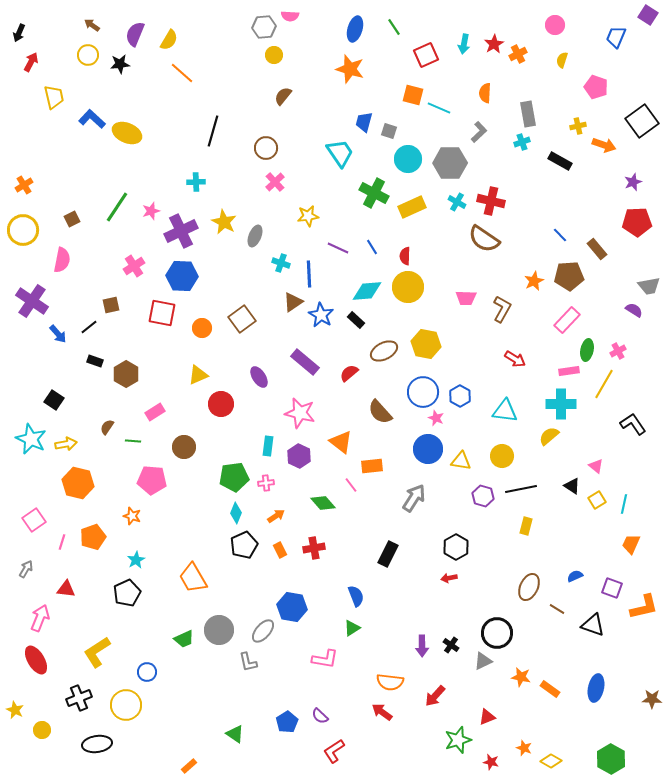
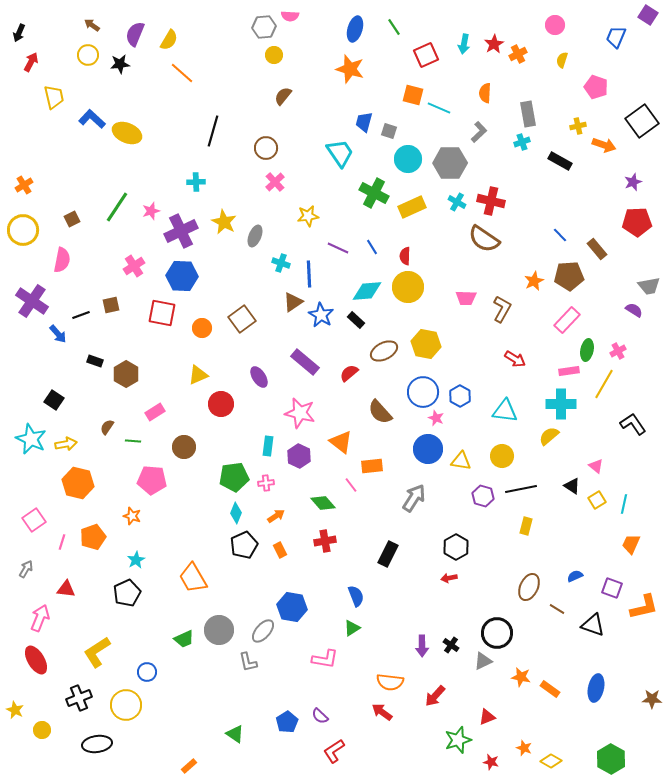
black line at (89, 327): moved 8 px left, 12 px up; rotated 18 degrees clockwise
red cross at (314, 548): moved 11 px right, 7 px up
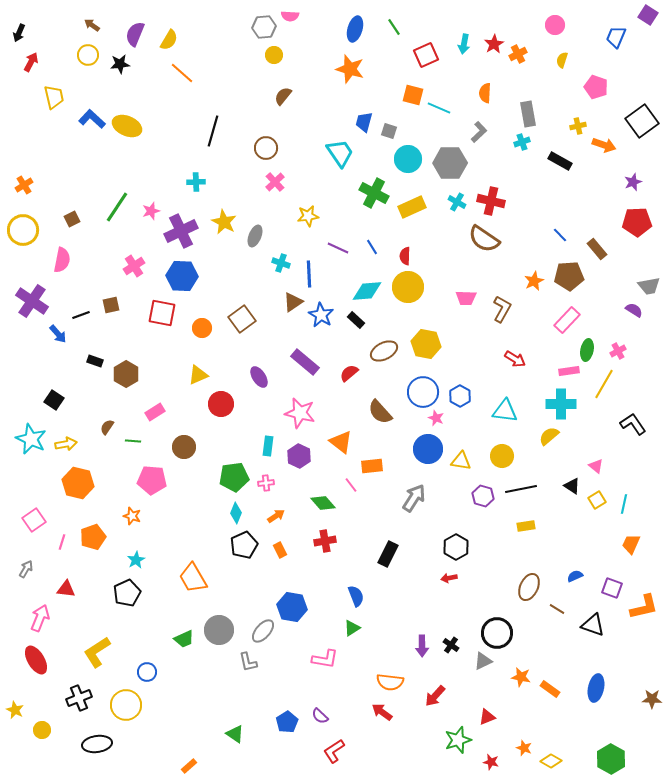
yellow ellipse at (127, 133): moved 7 px up
yellow rectangle at (526, 526): rotated 66 degrees clockwise
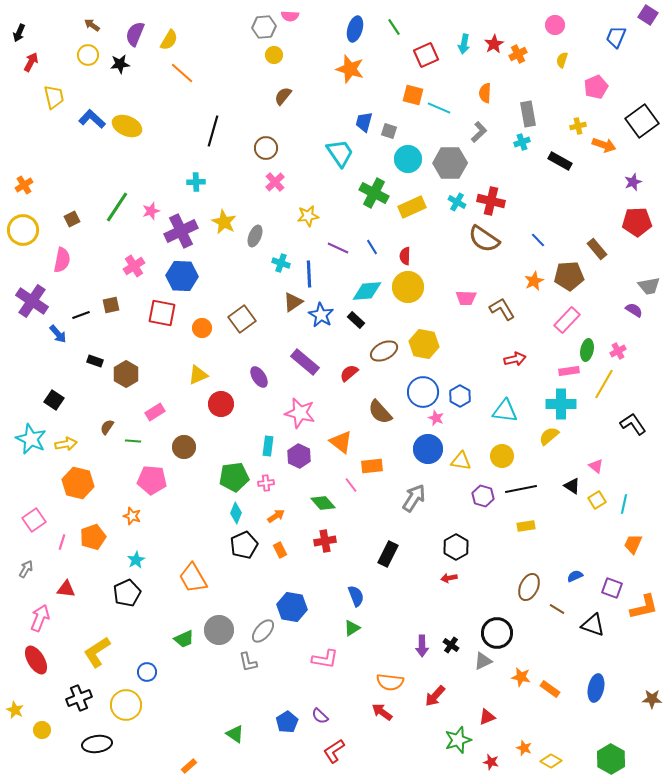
pink pentagon at (596, 87): rotated 30 degrees clockwise
blue line at (560, 235): moved 22 px left, 5 px down
brown L-shape at (502, 309): rotated 60 degrees counterclockwise
yellow hexagon at (426, 344): moved 2 px left
red arrow at (515, 359): rotated 45 degrees counterclockwise
orange trapezoid at (631, 544): moved 2 px right
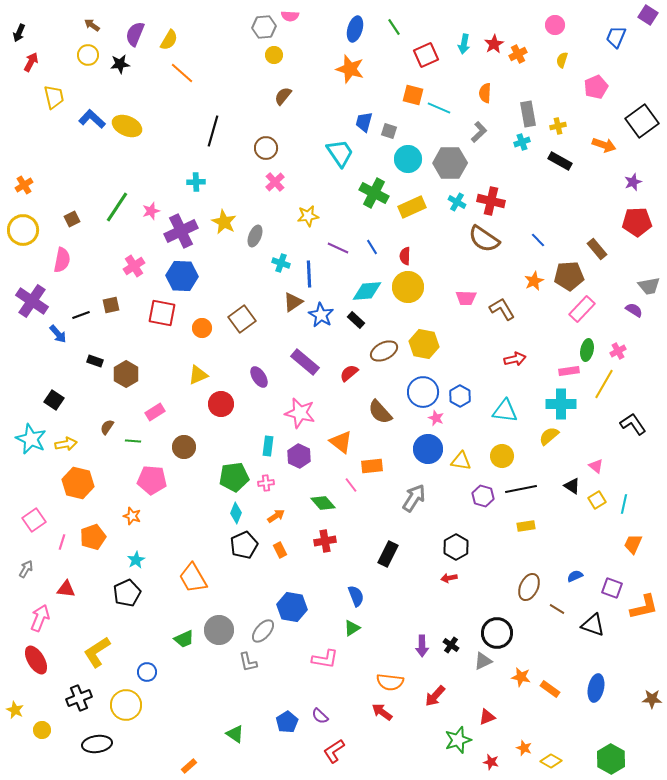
yellow cross at (578, 126): moved 20 px left
pink rectangle at (567, 320): moved 15 px right, 11 px up
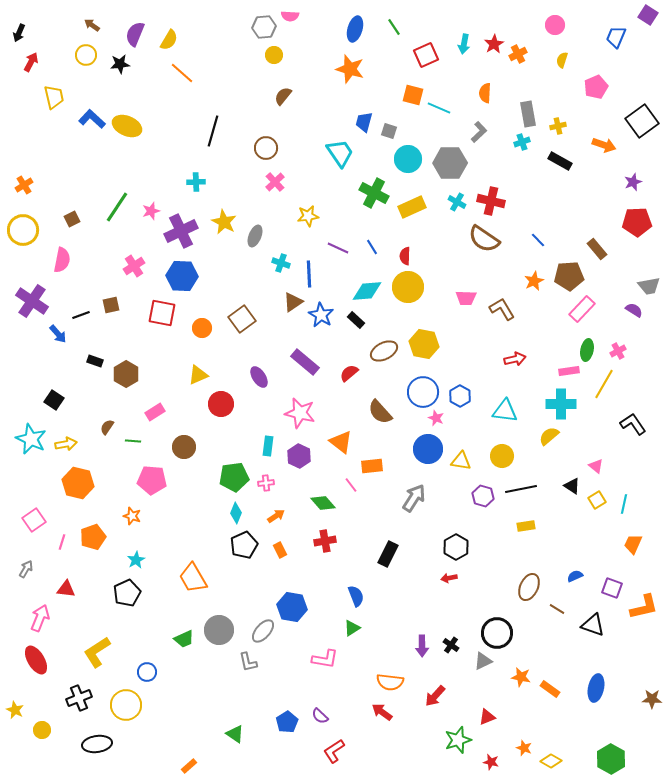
yellow circle at (88, 55): moved 2 px left
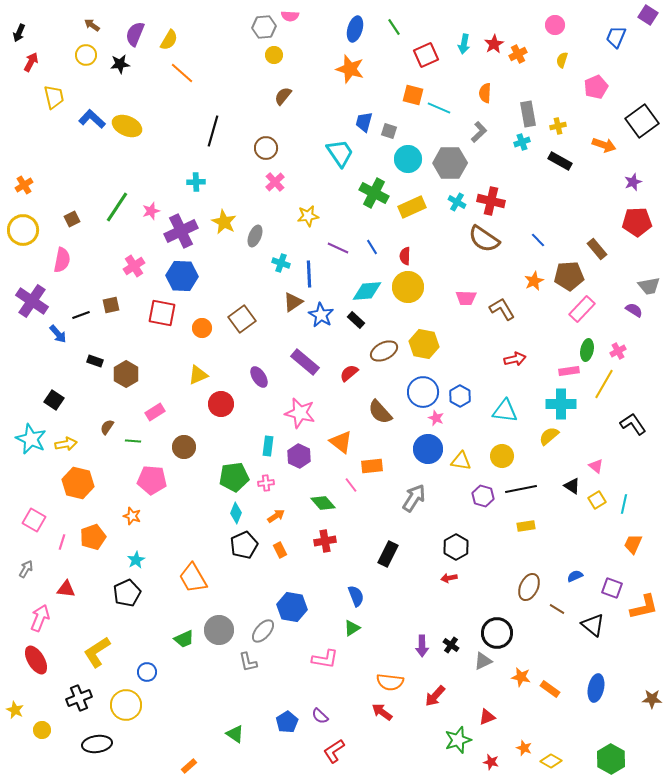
pink square at (34, 520): rotated 25 degrees counterclockwise
black triangle at (593, 625): rotated 20 degrees clockwise
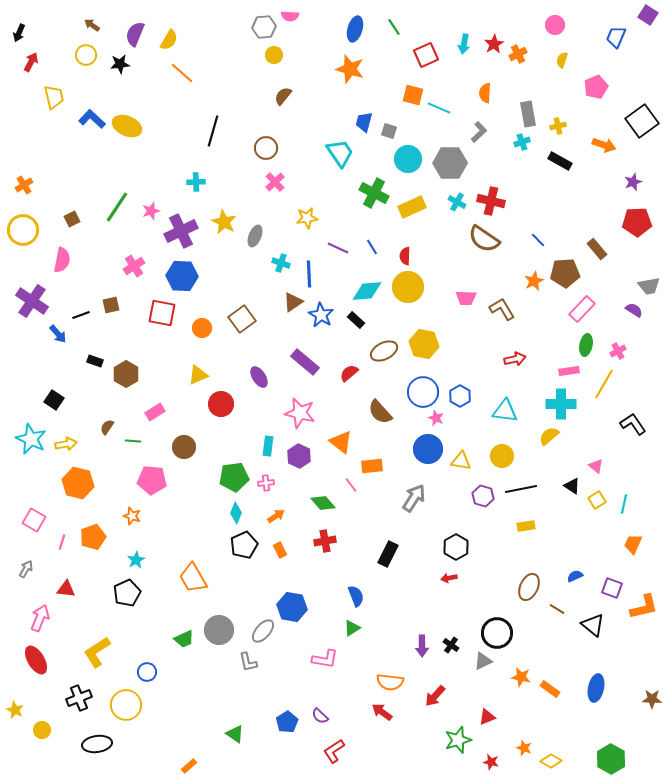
yellow star at (308, 216): moved 1 px left, 2 px down
brown pentagon at (569, 276): moved 4 px left, 3 px up
green ellipse at (587, 350): moved 1 px left, 5 px up
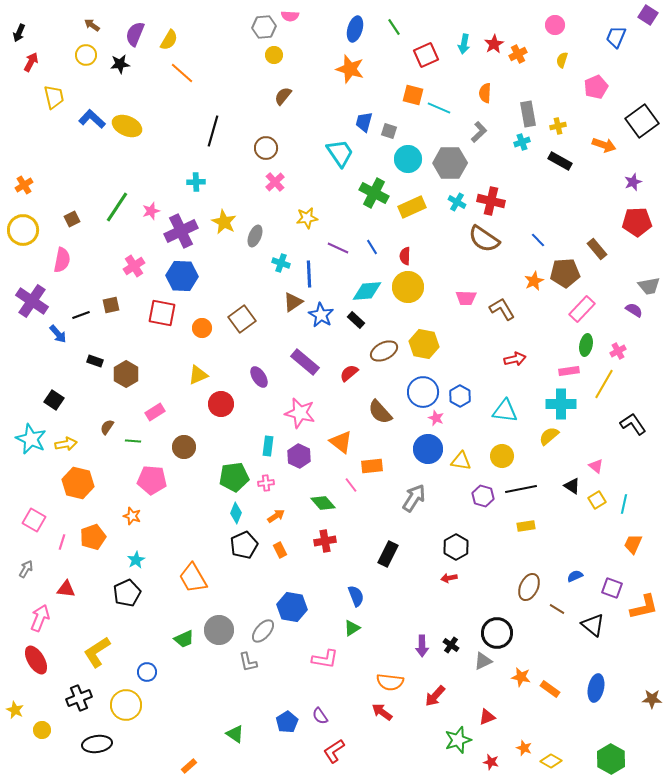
purple semicircle at (320, 716): rotated 12 degrees clockwise
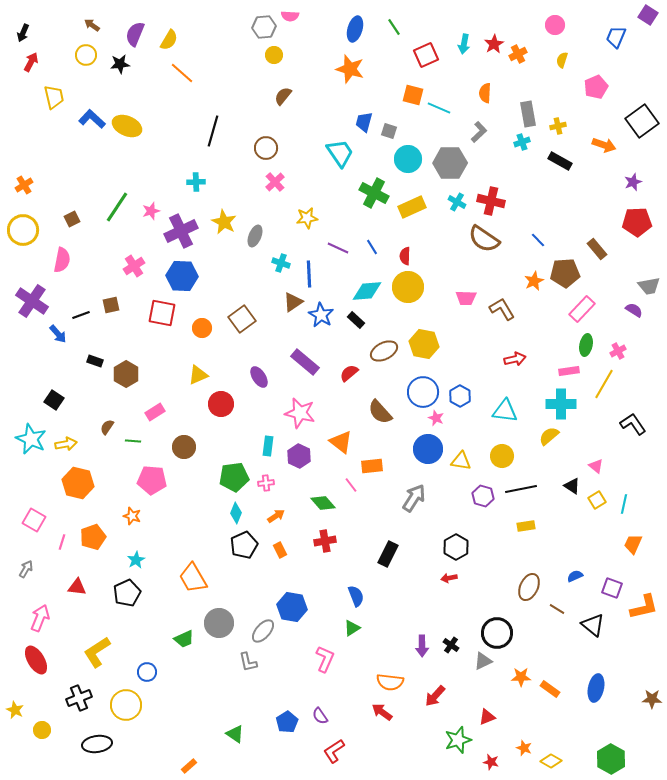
black arrow at (19, 33): moved 4 px right
red triangle at (66, 589): moved 11 px right, 2 px up
gray circle at (219, 630): moved 7 px up
pink L-shape at (325, 659): rotated 76 degrees counterclockwise
orange star at (521, 677): rotated 12 degrees counterclockwise
